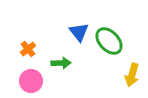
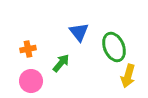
green ellipse: moved 5 px right, 6 px down; rotated 20 degrees clockwise
orange cross: rotated 28 degrees clockwise
green arrow: rotated 48 degrees counterclockwise
yellow arrow: moved 4 px left, 1 px down
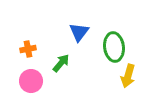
blue triangle: rotated 15 degrees clockwise
green ellipse: rotated 16 degrees clockwise
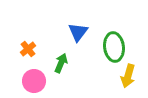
blue triangle: moved 1 px left
orange cross: rotated 28 degrees counterclockwise
green arrow: rotated 18 degrees counterclockwise
pink circle: moved 3 px right
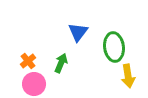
orange cross: moved 12 px down
yellow arrow: rotated 25 degrees counterclockwise
pink circle: moved 3 px down
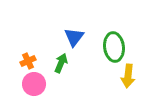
blue triangle: moved 4 px left, 5 px down
orange cross: rotated 14 degrees clockwise
yellow arrow: rotated 15 degrees clockwise
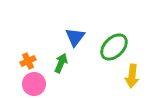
blue triangle: moved 1 px right
green ellipse: rotated 52 degrees clockwise
yellow arrow: moved 4 px right
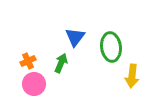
green ellipse: moved 3 px left; rotated 52 degrees counterclockwise
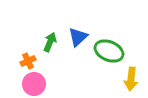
blue triangle: moved 3 px right; rotated 10 degrees clockwise
green ellipse: moved 2 px left, 4 px down; rotated 60 degrees counterclockwise
green arrow: moved 11 px left, 21 px up
yellow arrow: moved 1 px left, 3 px down
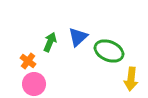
orange cross: rotated 28 degrees counterclockwise
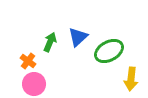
green ellipse: rotated 52 degrees counterclockwise
